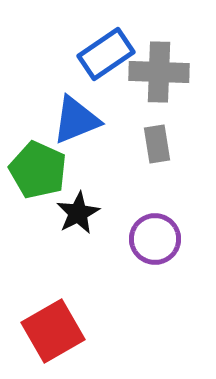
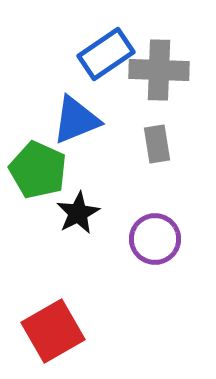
gray cross: moved 2 px up
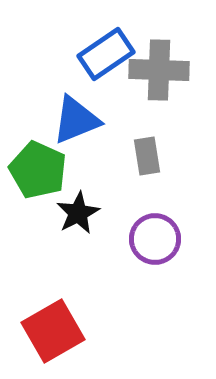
gray rectangle: moved 10 px left, 12 px down
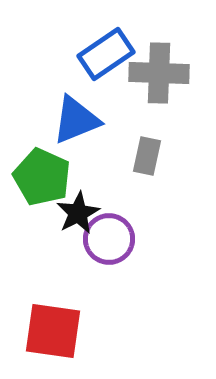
gray cross: moved 3 px down
gray rectangle: rotated 21 degrees clockwise
green pentagon: moved 4 px right, 7 px down
purple circle: moved 46 px left
red square: rotated 38 degrees clockwise
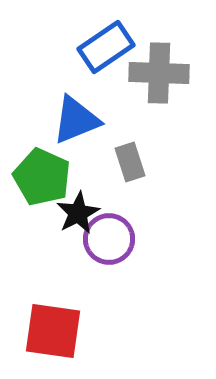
blue rectangle: moved 7 px up
gray rectangle: moved 17 px left, 6 px down; rotated 30 degrees counterclockwise
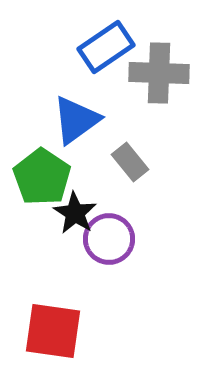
blue triangle: rotated 14 degrees counterclockwise
gray rectangle: rotated 21 degrees counterclockwise
green pentagon: rotated 10 degrees clockwise
black star: moved 3 px left; rotated 12 degrees counterclockwise
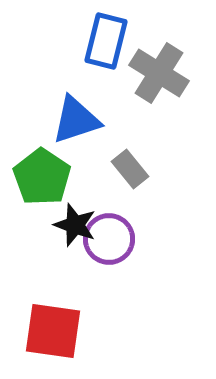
blue rectangle: moved 6 px up; rotated 42 degrees counterclockwise
gray cross: rotated 30 degrees clockwise
blue triangle: rotated 18 degrees clockwise
gray rectangle: moved 7 px down
black star: moved 12 px down; rotated 12 degrees counterclockwise
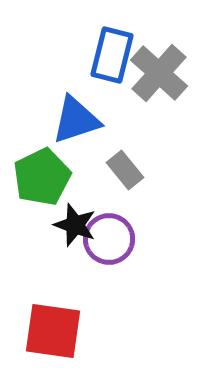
blue rectangle: moved 6 px right, 14 px down
gray cross: rotated 10 degrees clockwise
gray rectangle: moved 5 px left, 1 px down
green pentagon: rotated 12 degrees clockwise
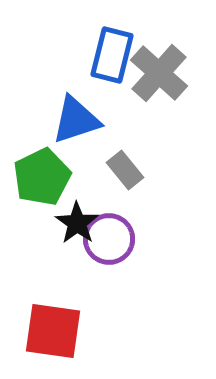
black star: moved 2 px right, 2 px up; rotated 15 degrees clockwise
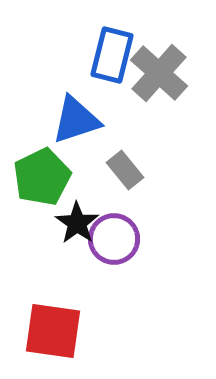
purple circle: moved 5 px right
